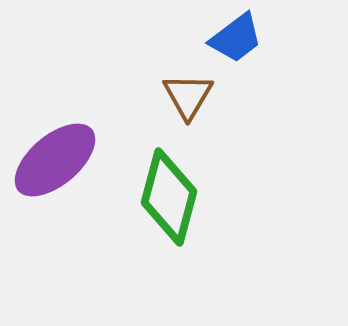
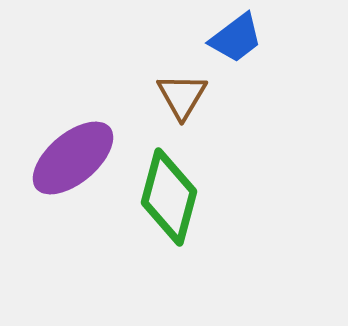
brown triangle: moved 6 px left
purple ellipse: moved 18 px right, 2 px up
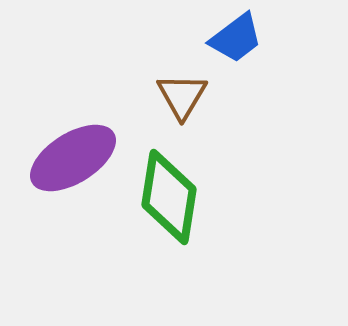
purple ellipse: rotated 8 degrees clockwise
green diamond: rotated 6 degrees counterclockwise
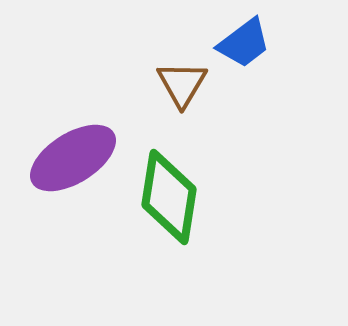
blue trapezoid: moved 8 px right, 5 px down
brown triangle: moved 12 px up
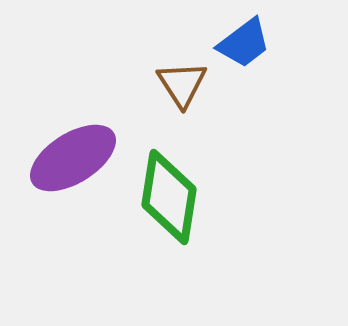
brown triangle: rotated 4 degrees counterclockwise
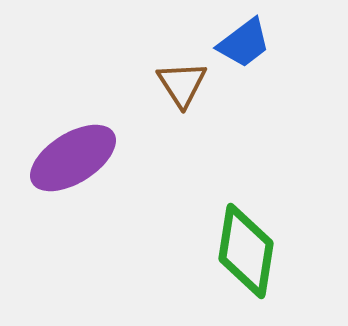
green diamond: moved 77 px right, 54 px down
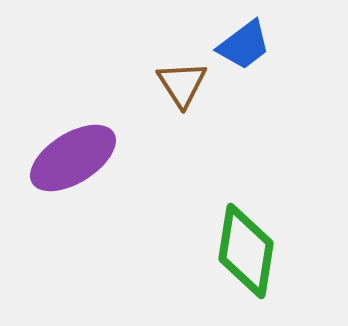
blue trapezoid: moved 2 px down
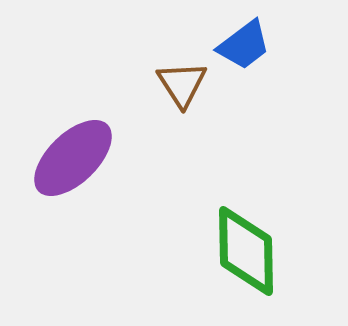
purple ellipse: rotated 12 degrees counterclockwise
green diamond: rotated 10 degrees counterclockwise
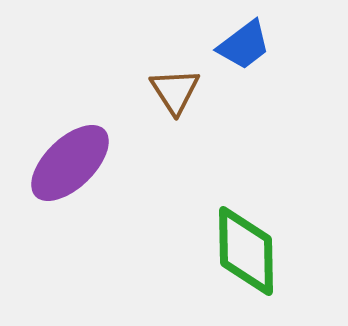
brown triangle: moved 7 px left, 7 px down
purple ellipse: moved 3 px left, 5 px down
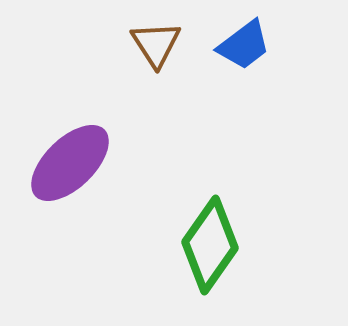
brown triangle: moved 19 px left, 47 px up
green diamond: moved 36 px left, 6 px up; rotated 36 degrees clockwise
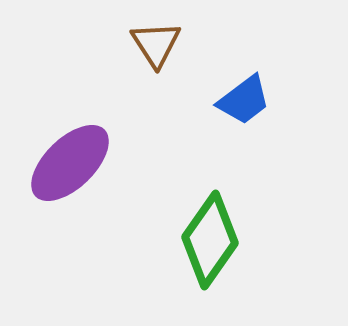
blue trapezoid: moved 55 px down
green diamond: moved 5 px up
